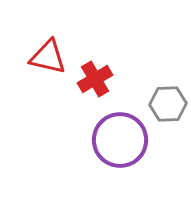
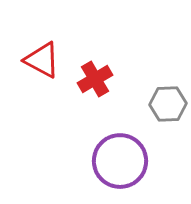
red triangle: moved 6 px left, 3 px down; rotated 15 degrees clockwise
purple circle: moved 21 px down
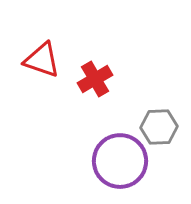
red triangle: rotated 9 degrees counterclockwise
gray hexagon: moved 9 px left, 23 px down
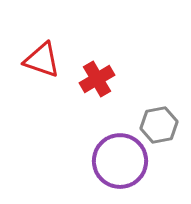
red cross: moved 2 px right
gray hexagon: moved 2 px up; rotated 9 degrees counterclockwise
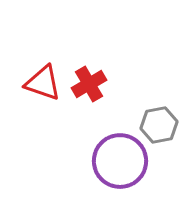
red triangle: moved 1 px right, 23 px down
red cross: moved 8 px left, 5 px down
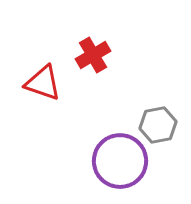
red cross: moved 4 px right, 29 px up
gray hexagon: moved 1 px left
